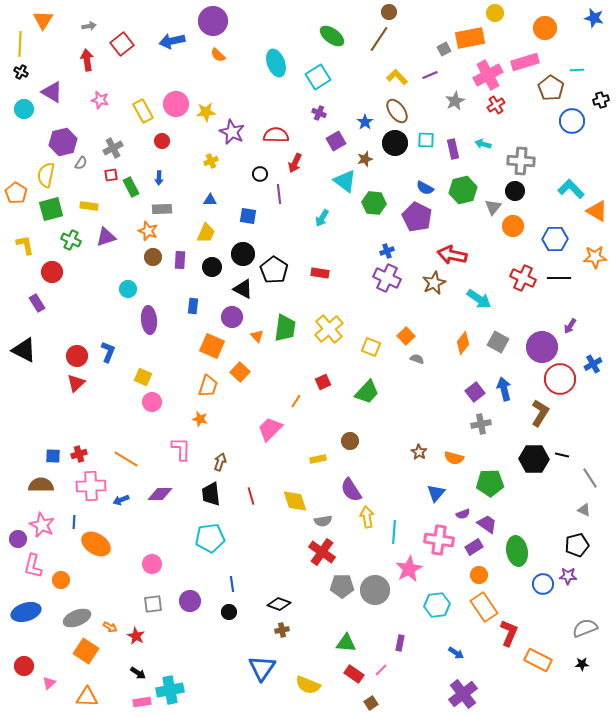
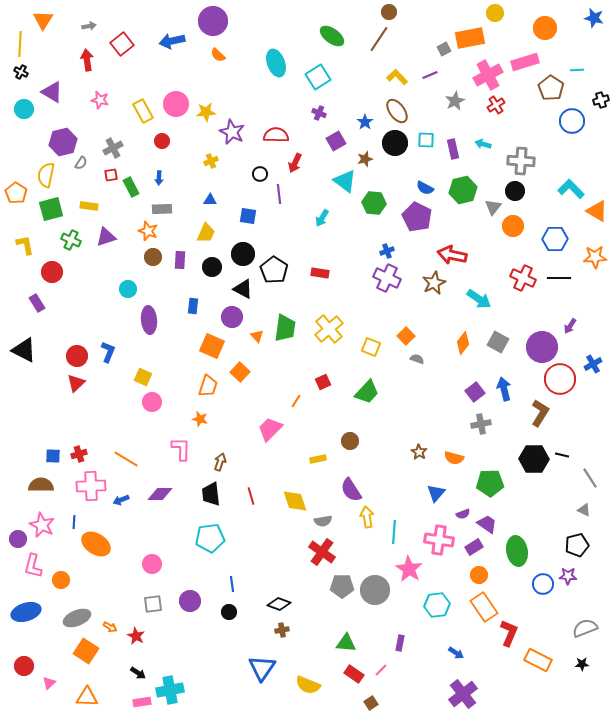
pink star at (409, 569): rotated 12 degrees counterclockwise
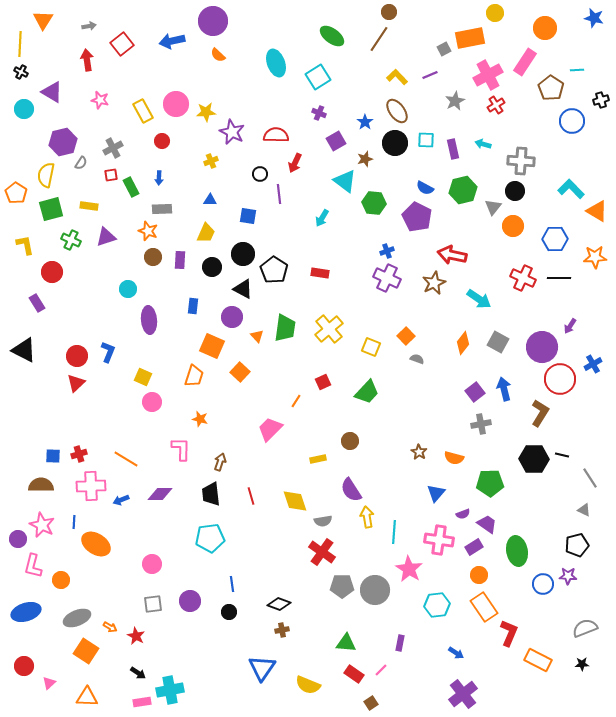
pink rectangle at (525, 62): rotated 40 degrees counterclockwise
orange trapezoid at (208, 386): moved 14 px left, 10 px up
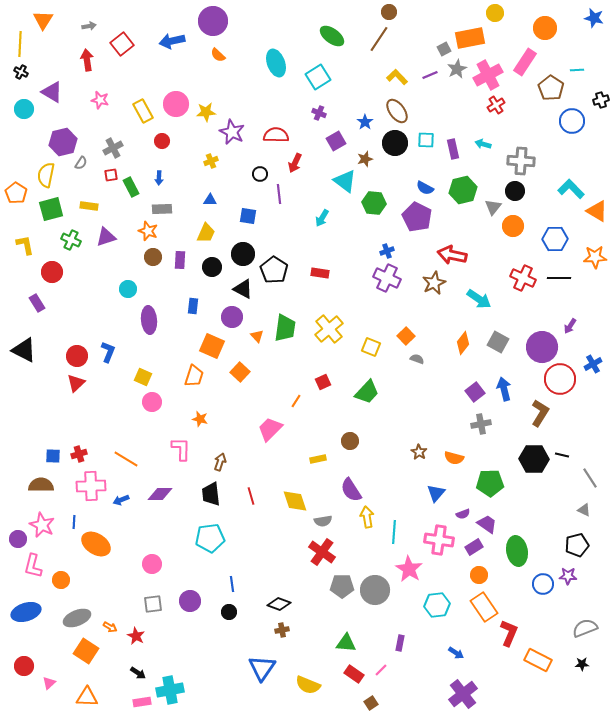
gray star at (455, 101): moved 2 px right, 32 px up
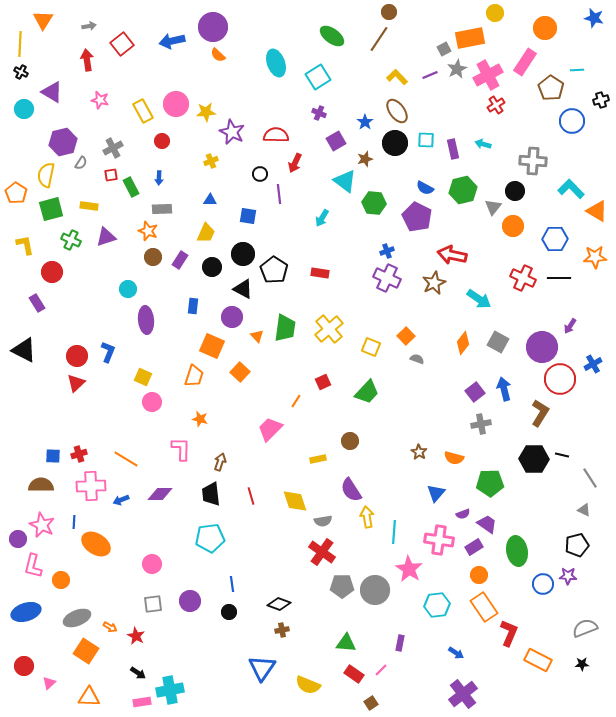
purple circle at (213, 21): moved 6 px down
gray cross at (521, 161): moved 12 px right
purple rectangle at (180, 260): rotated 30 degrees clockwise
purple ellipse at (149, 320): moved 3 px left
orange triangle at (87, 697): moved 2 px right
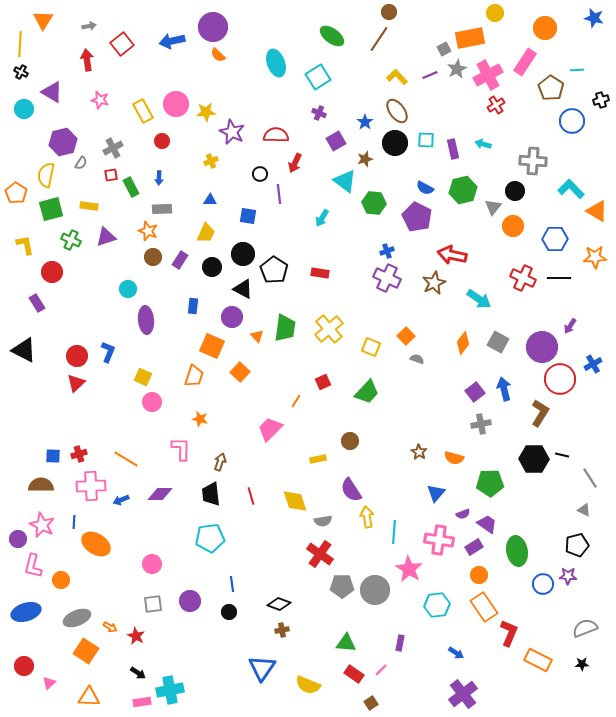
red cross at (322, 552): moved 2 px left, 2 px down
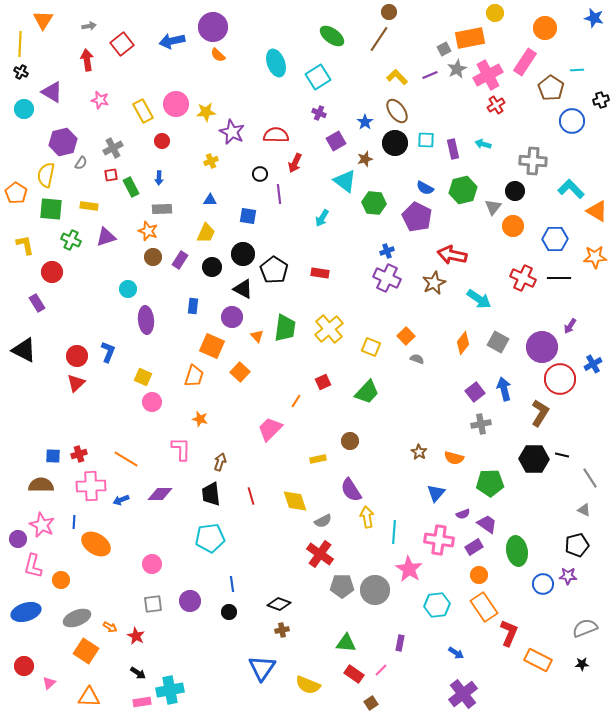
green square at (51, 209): rotated 20 degrees clockwise
gray semicircle at (323, 521): rotated 18 degrees counterclockwise
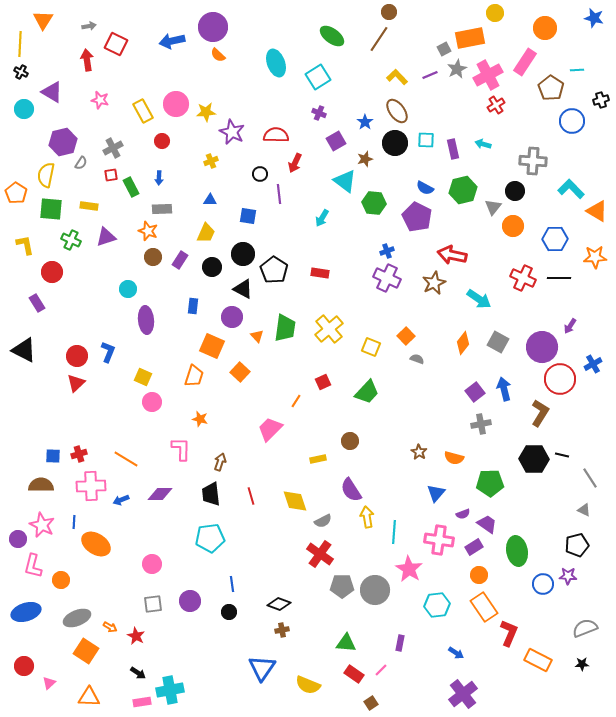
red square at (122, 44): moved 6 px left; rotated 25 degrees counterclockwise
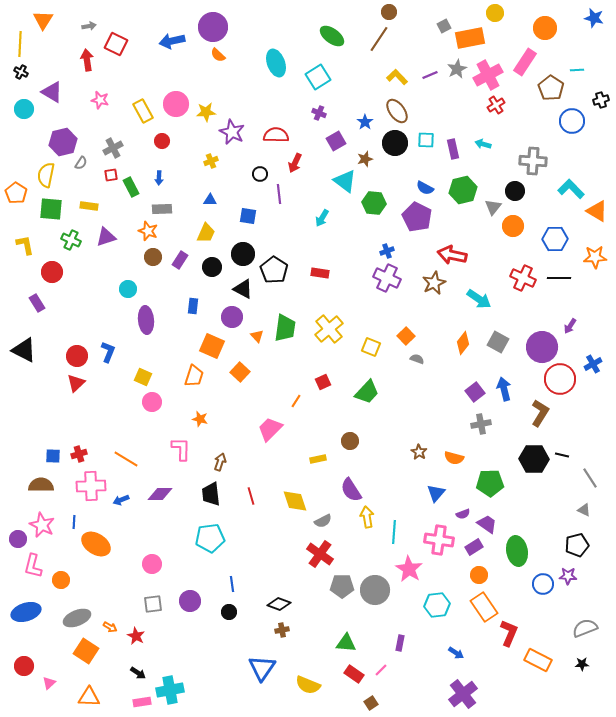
gray square at (444, 49): moved 23 px up
